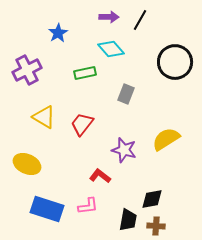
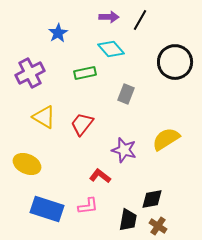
purple cross: moved 3 px right, 3 px down
brown cross: moved 2 px right; rotated 30 degrees clockwise
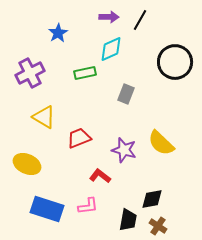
cyan diamond: rotated 72 degrees counterclockwise
red trapezoid: moved 3 px left, 14 px down; rotated 30 degrees clockwise
yellow semicircle: moved 5 px left, 4 px down; rotated 104 degrees counterclockwise
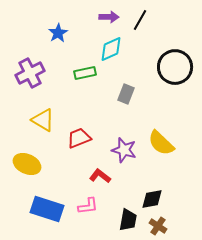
black circle: moved 5 px down
yellow triangle: moved 1 px left, 3 px down
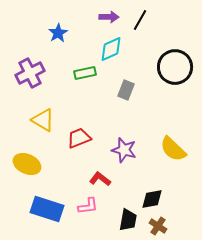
gray rectangle: moved 4 px up
yellow semicircle: moved 12 px right, 6 px down
red L-shape: moved 3 px down
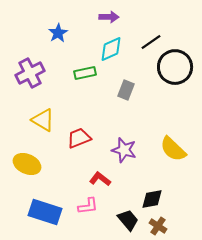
black line: moved 11 px right, 22 px down; rotated 25 degrees clockwise
blue rectangle: moved 2 px left, 3 px down
black trapezoid: rotated 50 degrees counterclockwise
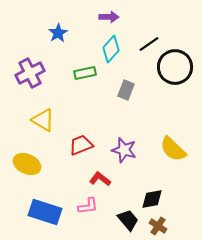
black line: moved 2 px left, 2 px down
cyan diamond: rotated 24 degrees counterclockwise
red trapezoid: moved 2 px right, 7 px down
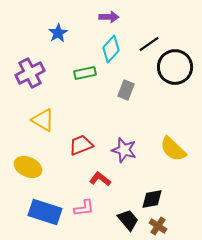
yellow ellipse: moved 1 px right, 3 px down
pink L-shape: moved 4 px left, 2 px down
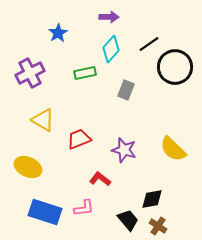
red trapezoid: moved 2 px left, 6 px up
